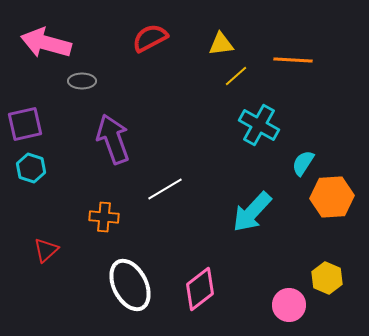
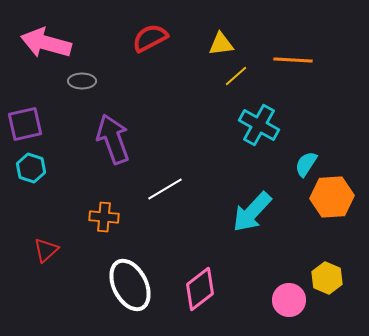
cyan semicircle: moved 3 px right, 1 px down
pink circle: moved 5 px up
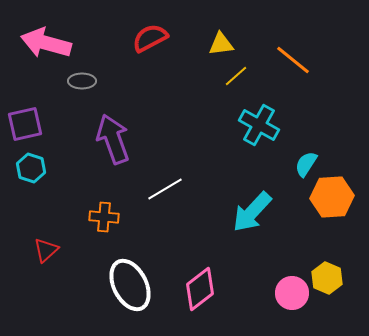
orange line: rotated 36 degrees clockwise
pink circle: moved 3 px right, 7 px up
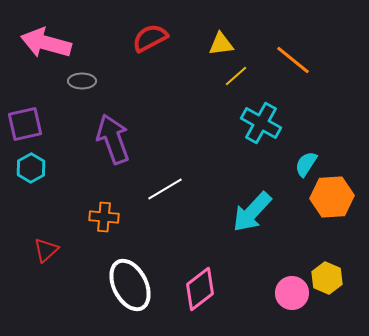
cyan cross: moved 2 px right, 2 px up
cyan hexagon: rotated 12 degrees clockwise
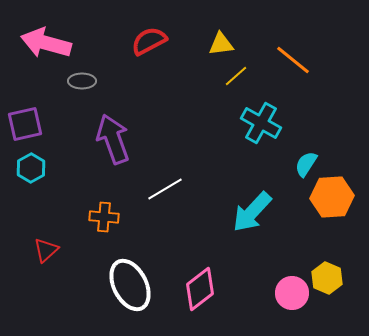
red semicircle: moved 1 px left, 3 px down
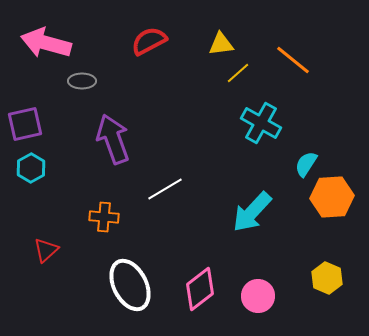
yellow line: moved 2 px right, 3 px up
pink circle: moved 34 px left, 3 px down
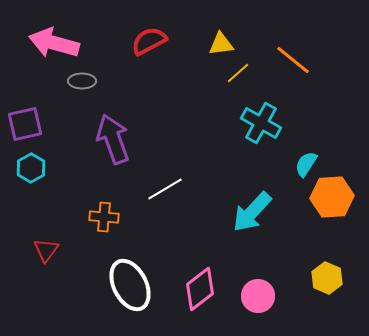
pink arrow: moved 8 px right
red triangle: rotated 12 degrees counterclockwise
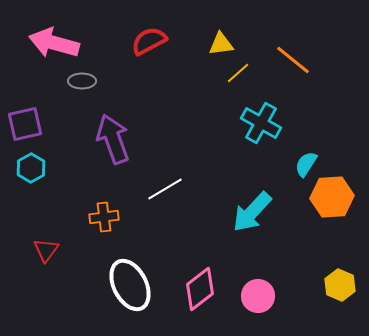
orange cross: rotated 12 degrees counterclockwise
yellow hexagon: moved 13 px right, 7 px down
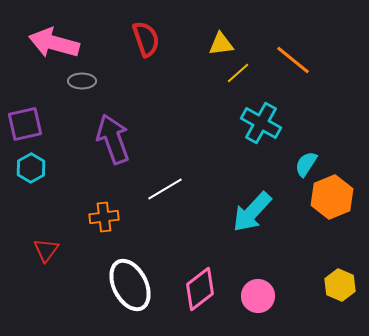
red semicircle: moved 3 px left, 2 px up; rotated 99 degrees clockwise
orange hexagon: rotated 18 degrees counterclockwise
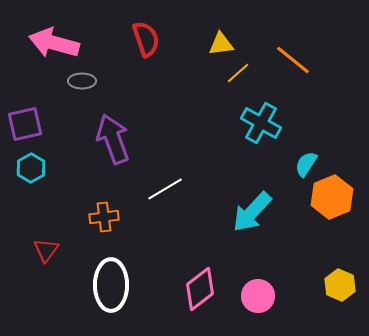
white ellipse: moved 19 px left; rotated 27 degrees clockwise
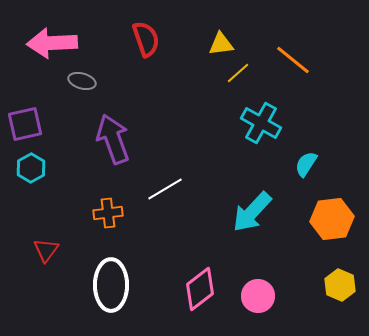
pink arrow: moved 2 px left; rotated 18 degrees counterclockwise
gray ellipse: rotated 16 degrees clockwise
orange hexagon: moved 22 px down; rotated 15 degrees clockwise
orange cross: moved 4 px right, 4 px up
